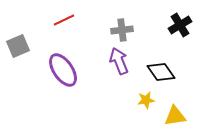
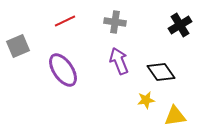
red line: moved 1 px right, 1 px down
gray cross: moved 7 px left, 8 px up; rotated 15 degrees clockwise
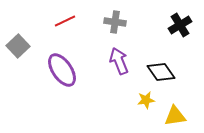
gray square: rotated 20 degrees counterclockwise
purple ellipse: moved 1 px left
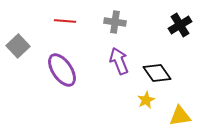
red line: rotated 30 degrees clockwise
black diamond: moved 4 px left, 1 px down
yellow star: rotated 18 degrees counterclockwise
yellow triangle: moved 5 px right
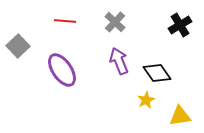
gray cross: rotated 35 degrees clockwise
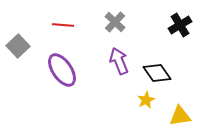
red line: moved 2 px left, 4 px down
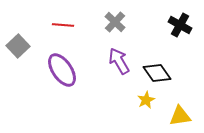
black cross: rotated 30 degrees counterclockwise
purple arrow: rotated 8 degrees counterclockwise
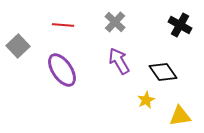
black diamond: moved 6 px right, 1 px up
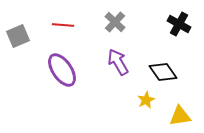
black cross: moved 1 px left, 1 px up
gray square: moved 10 px up; rotated 20 degrees clockwise
purple arrow: moved 1 px left, 1 px down
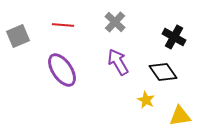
black cross: moved 5 px left, 13 px down
yellow star: rotated 18 degrees counterclockwise
